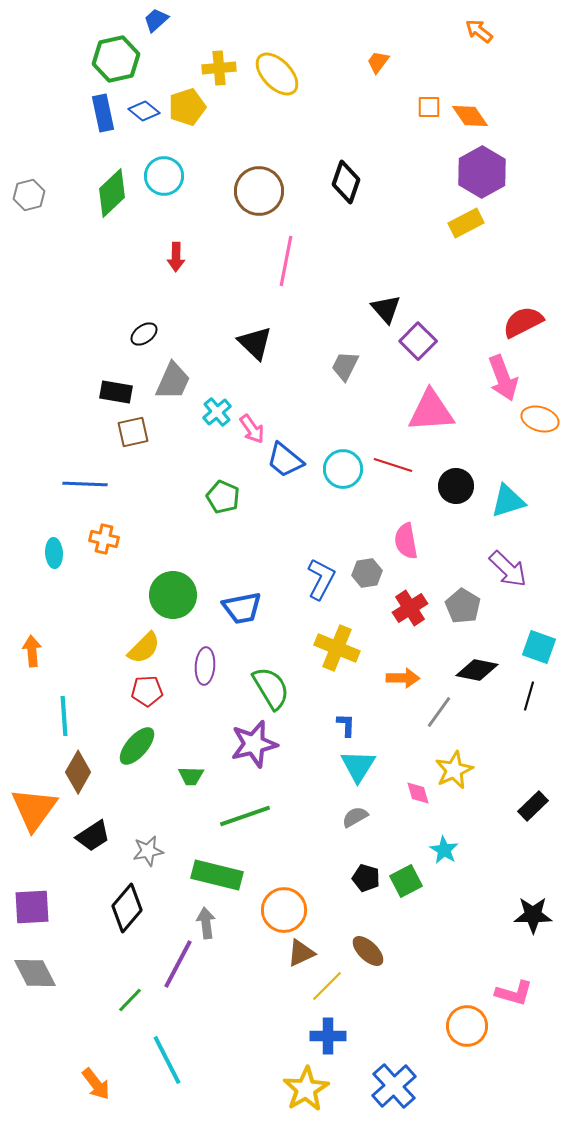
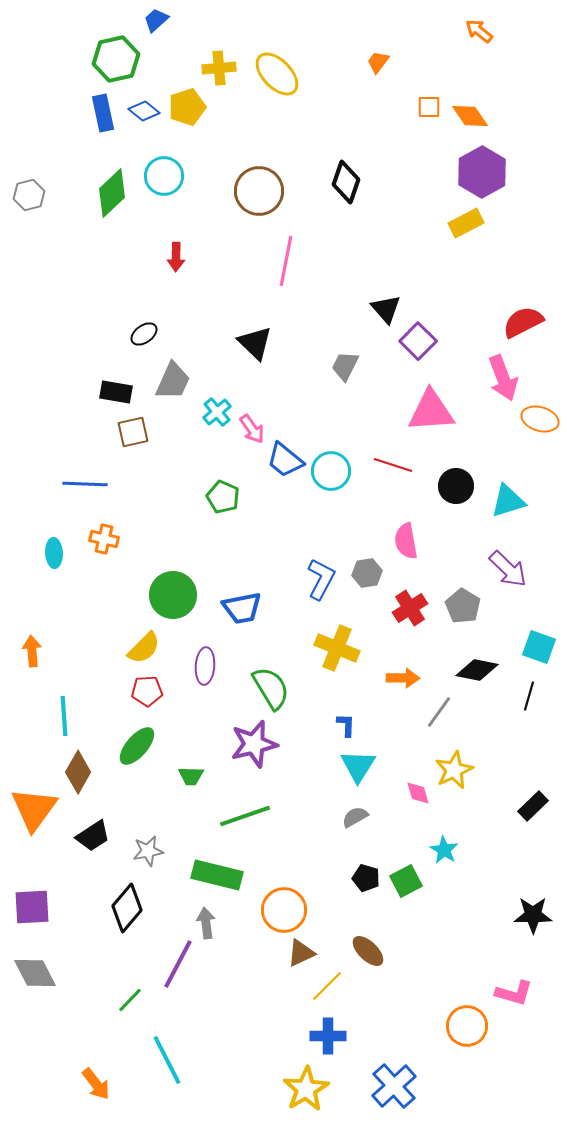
cyan circle at (343, 469): moved 12 px left, 2 px down
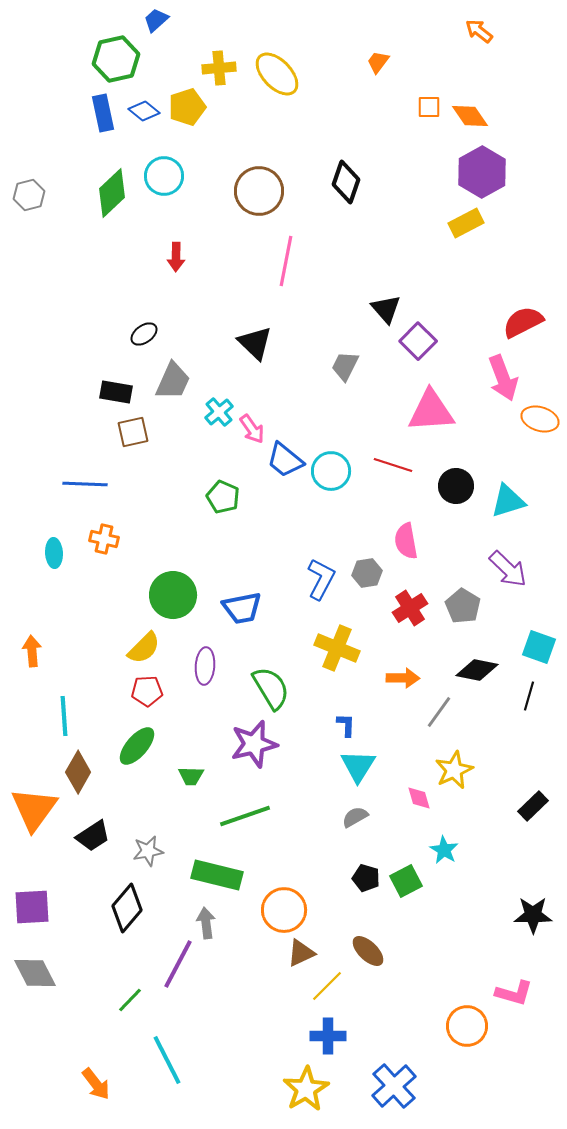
cyan cross at (217, 412): moved 2 px right
pink diamond at (418, 793): moved 1 px right, 5 px down
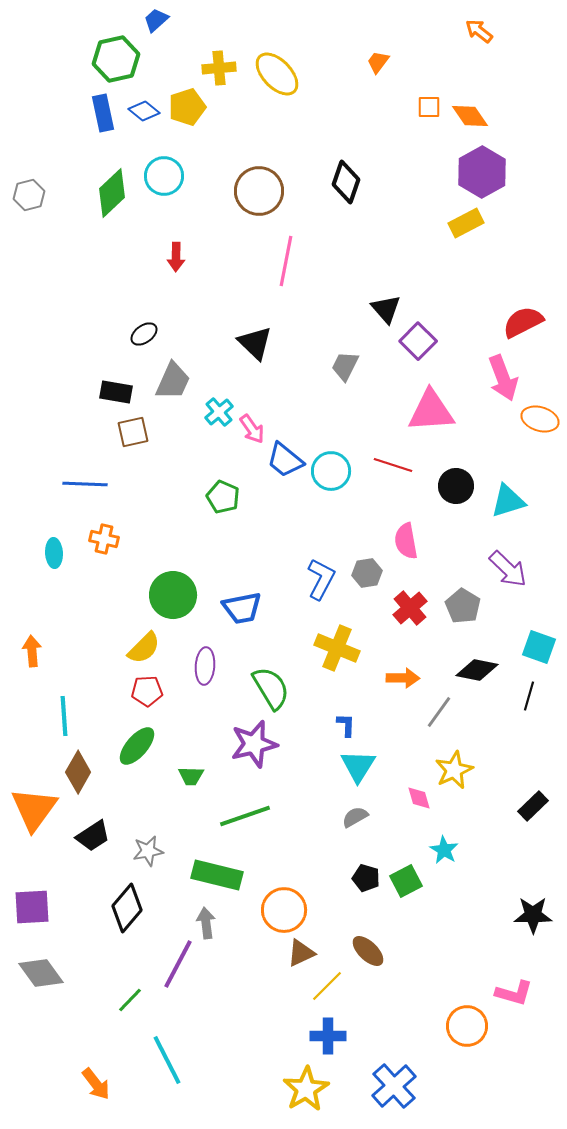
red cross at (410, 608): rotated 8 degrees counterclockwise
gray diamond at (35, 973): moved 6 px right; rotated 9 degrees counterclockwise
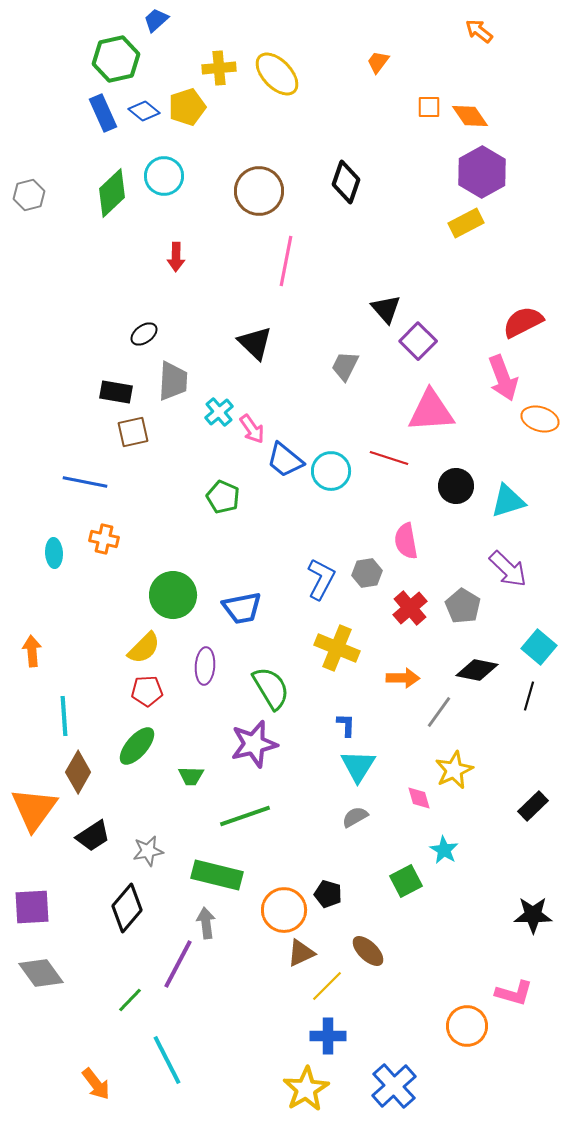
blue rectangle at (103, 113): rotated 12 degrees counterclockwise
gray trapezoid at (173, 381): rotated 21 degrees counterclockwise
red line at (393, 465): moved 4 px left, 7 px up
blue line at (85, 484): moved 2 px up; rotated 9 degrees clockwise
cyan square at (539, 647): rotated 20 degrees clockwise
black pentagon at (366, 878): moved 38 px left, 16 px down
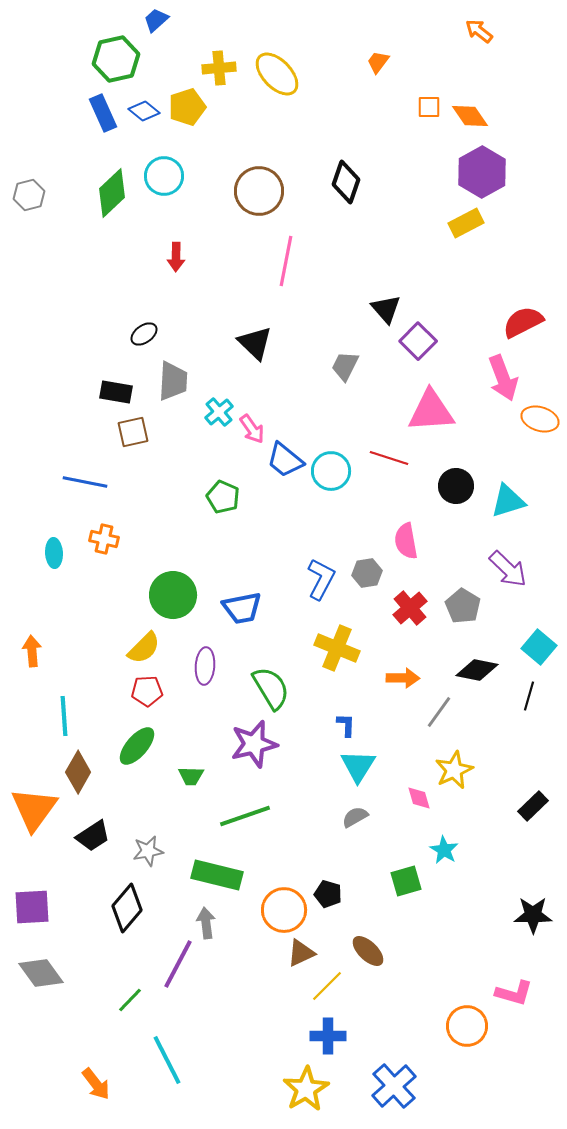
green square at (406, 881): rotated 12 degrees clockwise
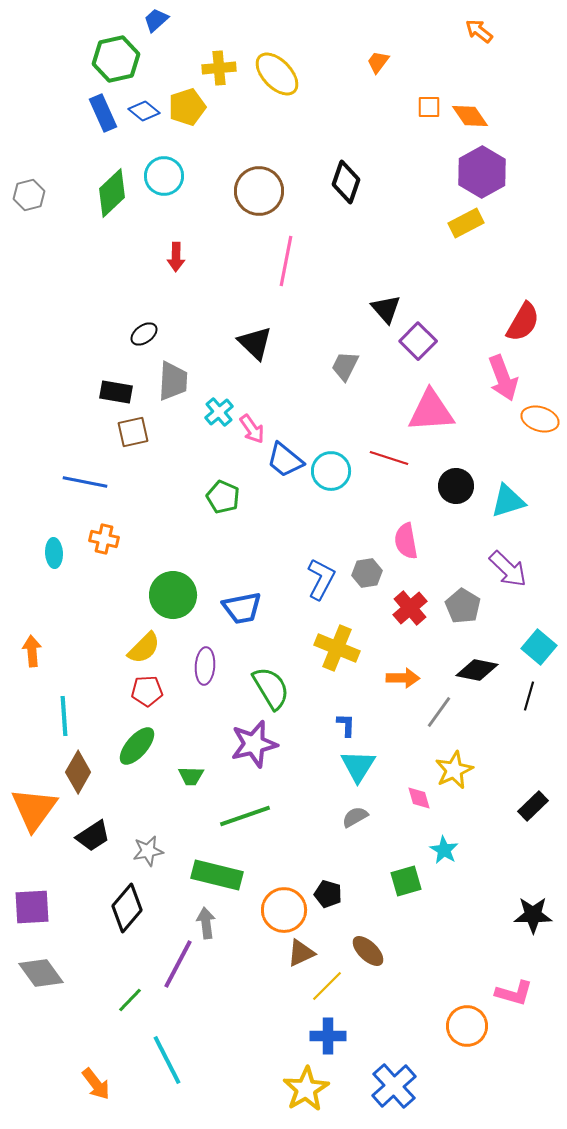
red semicircle at (523, 322): rotated 147 degrees clockwise
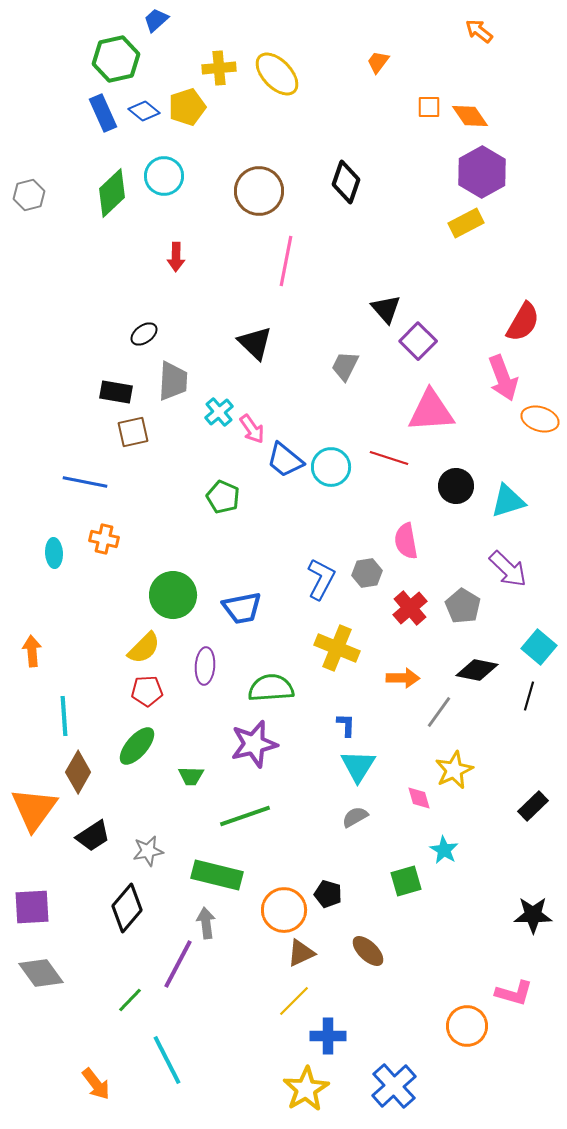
cyan circle at (331, 471): moved 4 px up
green semicircle at (271, 688): rotated 63 degrees counterclockwise
yellow line at (327, 986): moved 33 px left, 15 px down
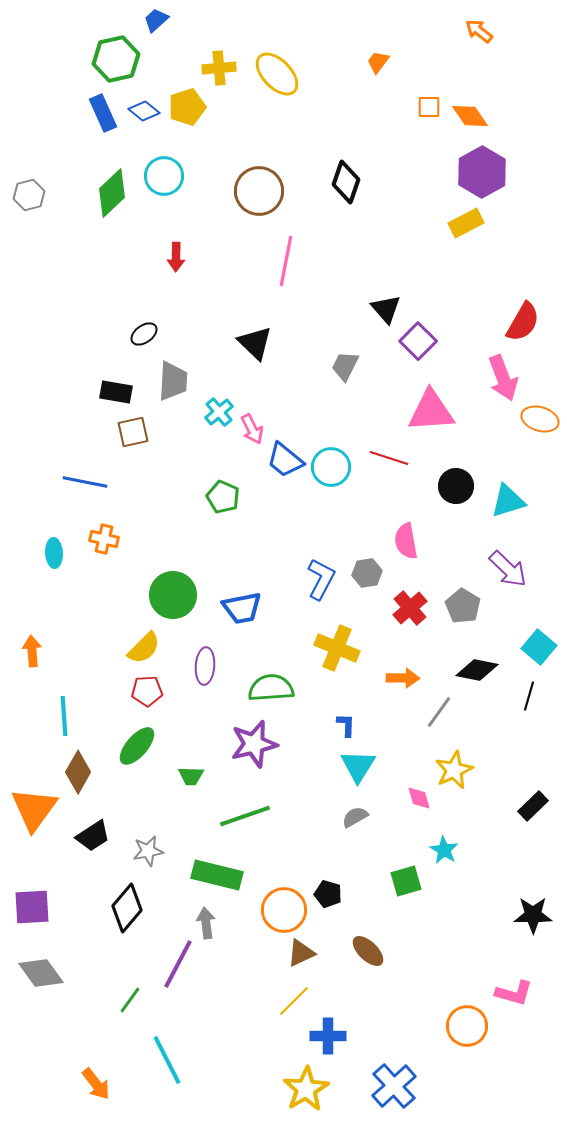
pink arrow at (252, 429): rotated 8 degrees clockwise
green line at (130, 1000): rotated 8 degrees counterclockwise
